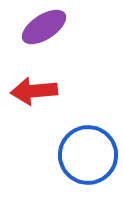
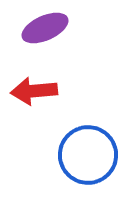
purple ellipse: moved 1 px right, 1 px down; rotated 9 degrees clockwise
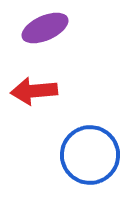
blue circle: moved 2 px right
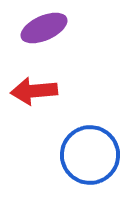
purple ellipse: moved 1 px left
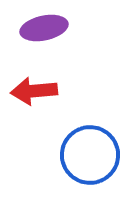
purple ellipse: rotated 12 degrees clockwise
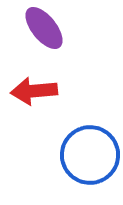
purple ellipse: rotated 63 degrees clockwise
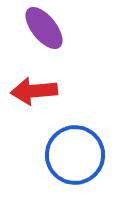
blue circle: moved 15 px left
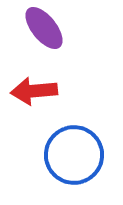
blue circle: moved 1 px left
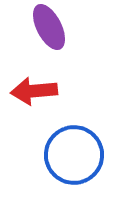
purple ellipse: moved 5 px right, 1 px up; rotated 12 degrees clockwise
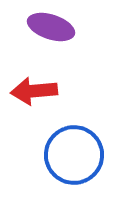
purple ellipse: moved 2 px right; rotated 45 degrees counterclockwise
